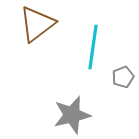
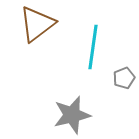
gray pentagon: moved 1 px right, 1 px down
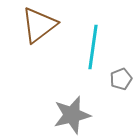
brown triangle: moved 2 px right, 1 px down
gray pentagon: moved 3 px left, 1 px down
